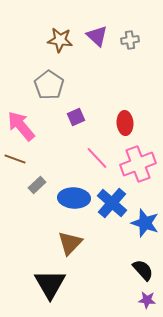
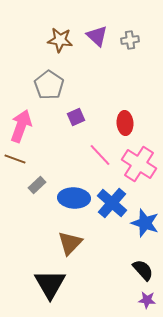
pink arrow: rotated 60 degrees clockwise
pink line: moved 3 px right, 3 px up
pink cross: moved 1 px right; rotated 36 degrees counterclockwise
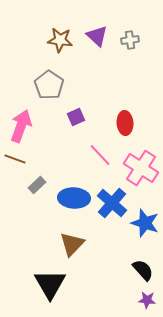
pink cross: moved 2 px right, 4 px down
brown triangle: moved 2 px right, 1 px down
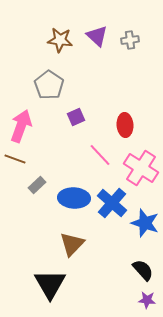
red ellipse: moved 2 px down
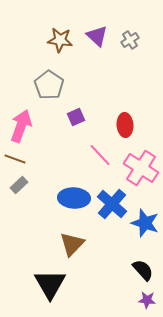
gray cross: rotated 24 degrees counterclockwise
gray rectangle: moved 18 px left
blue cross: moved 1 px down
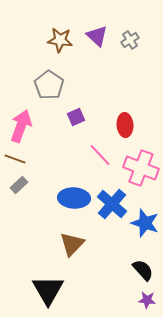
pink cross: rotated 12 degrees counterclockwise
black triangle: moved 2 px left, 6 px down
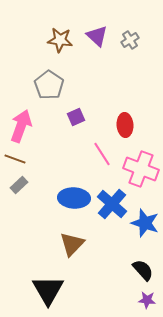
pink line: moved 2 px right, 1 px up; rotated 10 degrees clockwise
pink cross: moved 1 px down
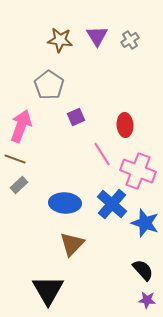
purple triangle: rotated 15 degrees clockwise
pink cross: moved 3 px left, 2 px down
blue ellipse: moved 9 px left, 5 px down
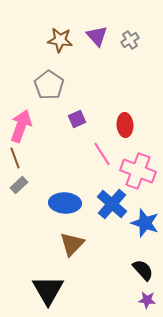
purple triangle: rotated 10 degrees counterclockwise
purple square: moved 1 px right, 2 px down
brown line: moved 1 px up; rotated 50 degrees clockwise
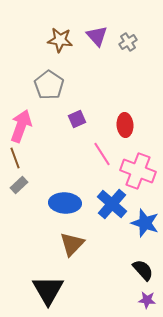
gray cross: moved 2 px left, 2 px down
